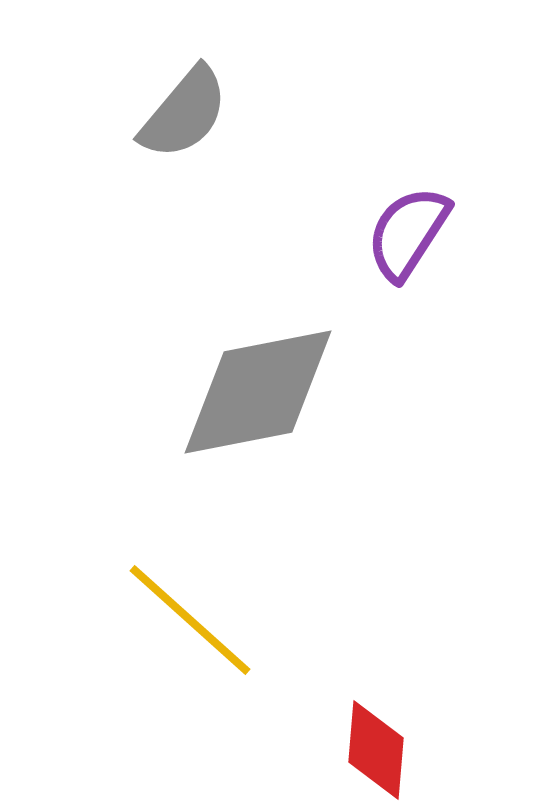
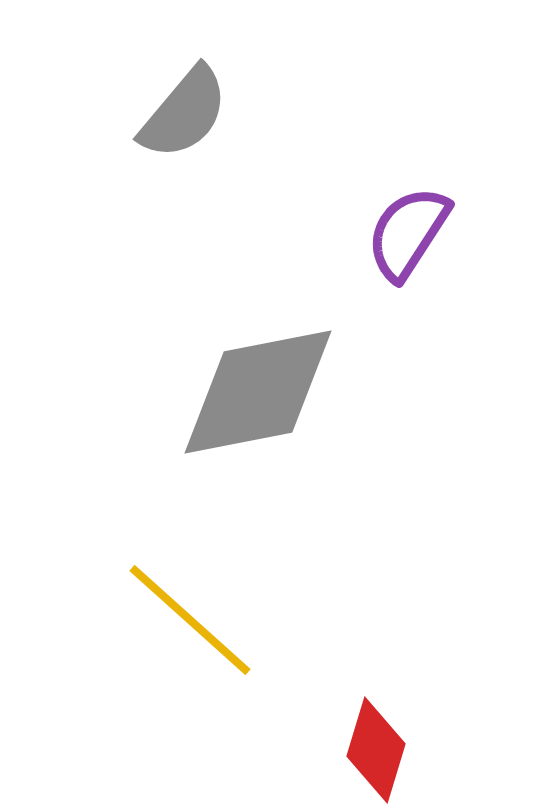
red diamond: rotated 12 degrees clockwise
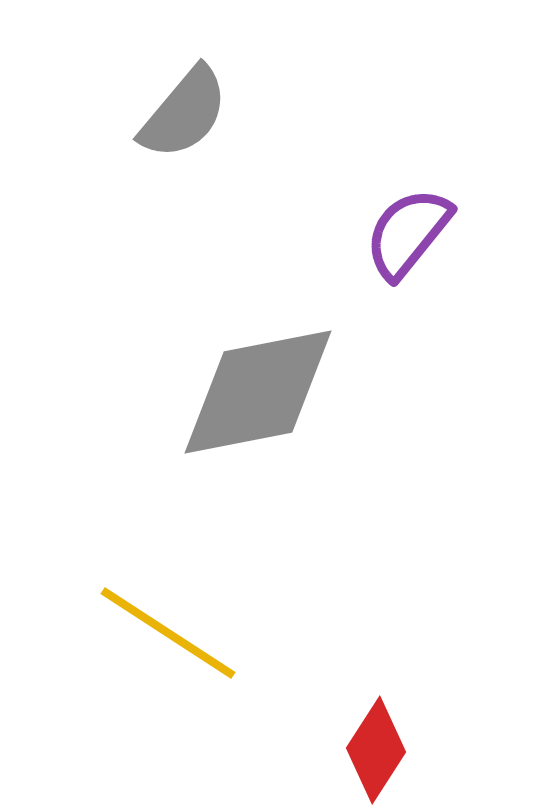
purple semicircle: rotated 6 degrees clockwise
yellow line: moved 22 px left, 13 px down; rotated 9 degrees counterclockwise
red diamond: rotated 16 degrees clockwise
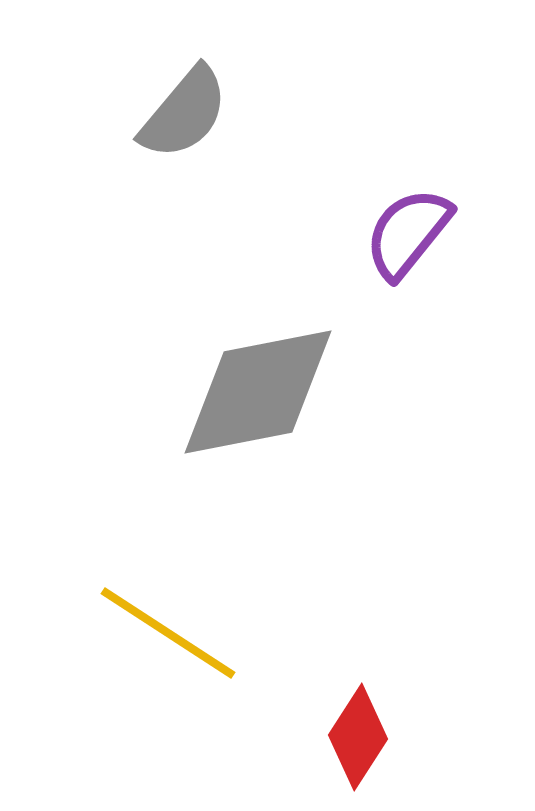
red diamond: moved 18 px left, 13 px up
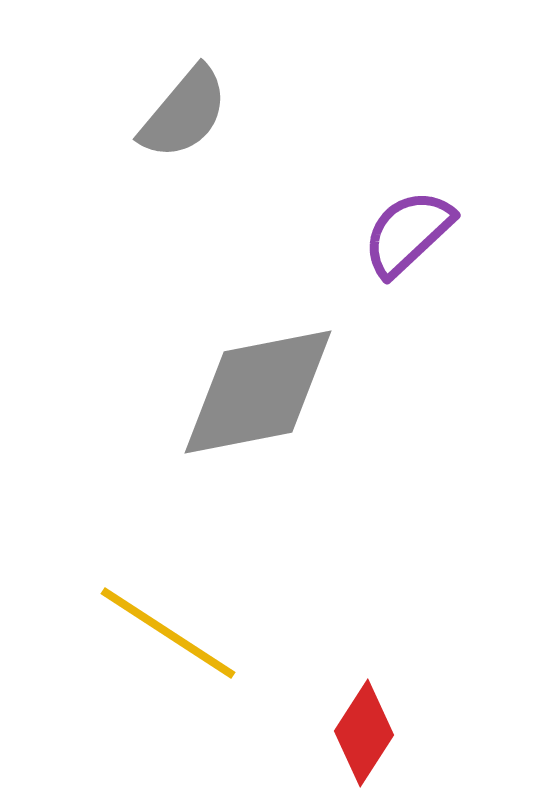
purple semicircle: rotated 8 degrees clockwise
red diamond: moved 6 px right, 4 px up
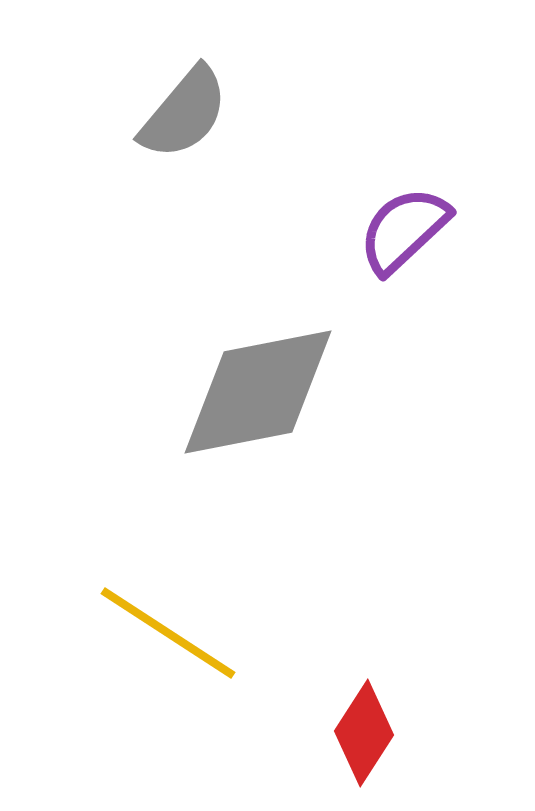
purple semicircle: moved 4 px left, 3 px up
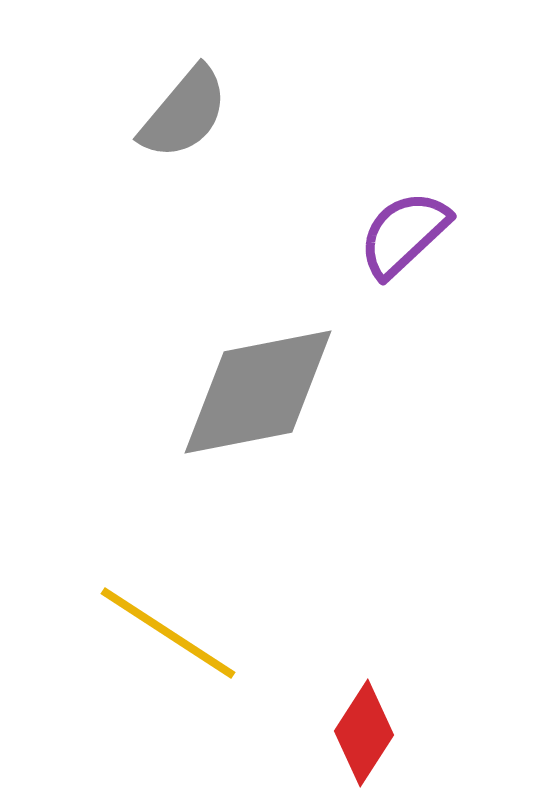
purple semicircle: moved 4 px down
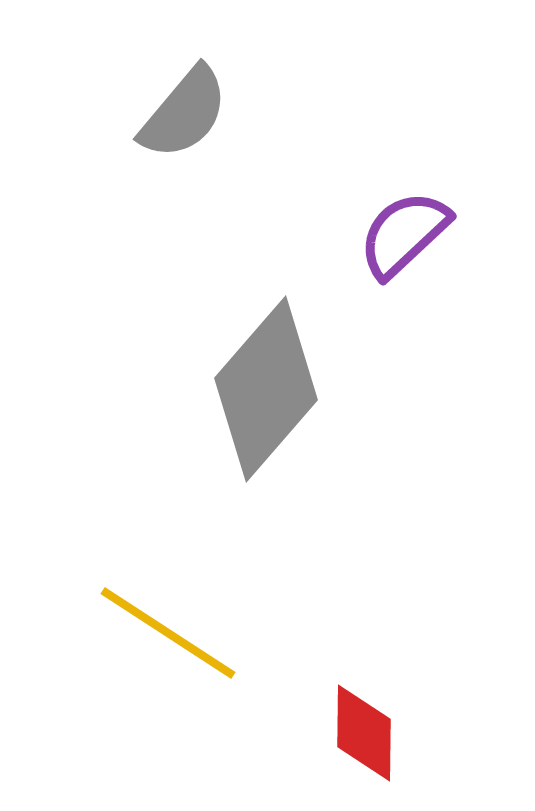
gray diamond: moved 8 px right, 3 px up; rotated 38 degrees counterclockwise
red diamond: rotated 32 degrees counterclockwise
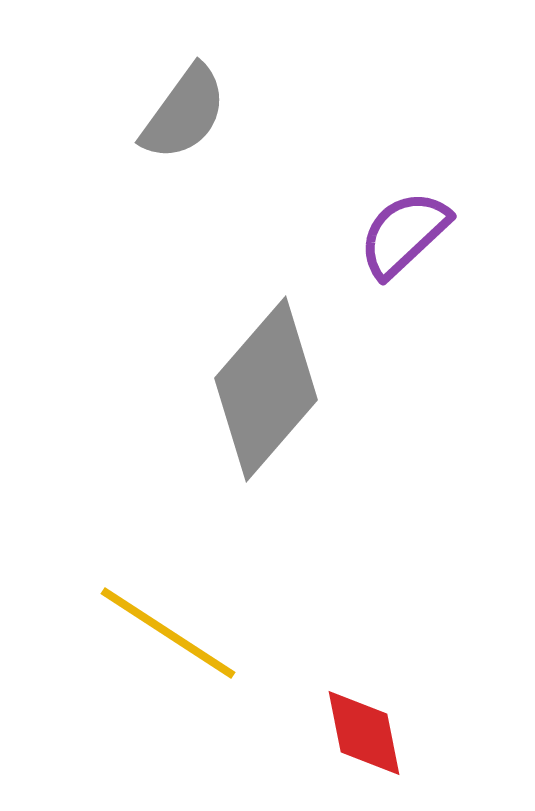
gray semicircle: rotated 4 degrees counterclockwise
red diamond: rotated 12 degrees counterclockwise
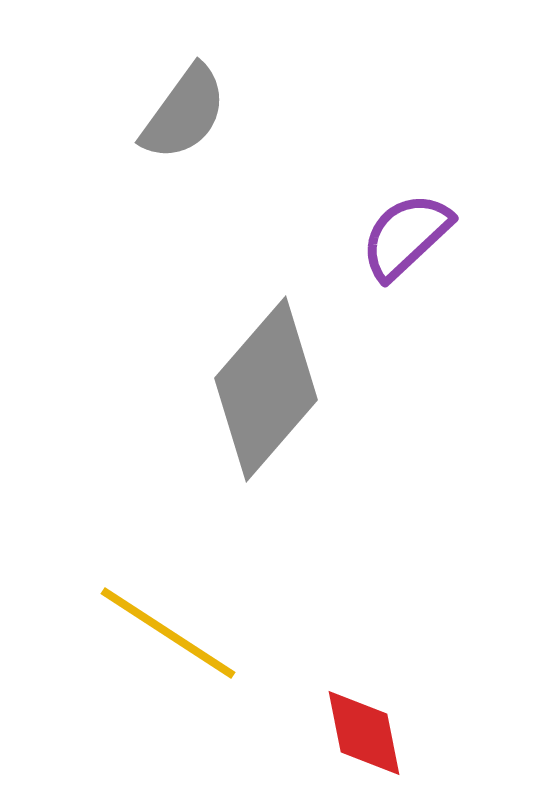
purple semicircle: moved 2 px right, 2 px down
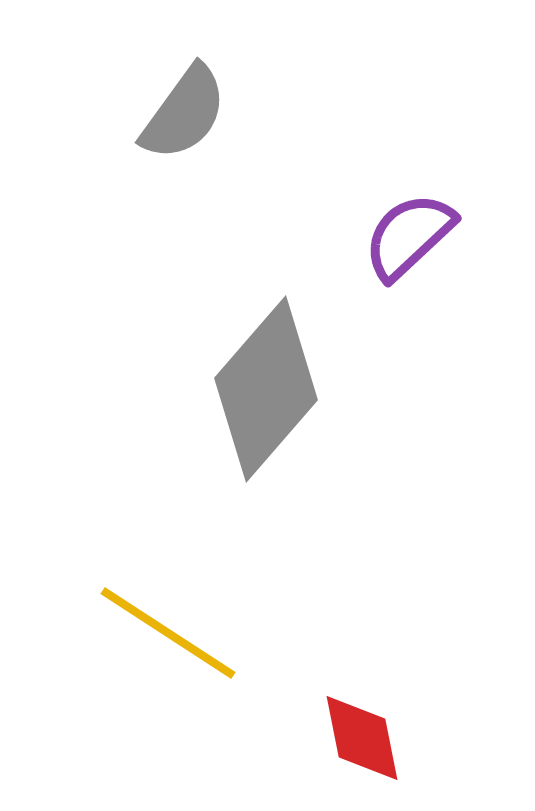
purple semicircle: moved 3 px right
red diamond: moved 2 px left, 5 px down
